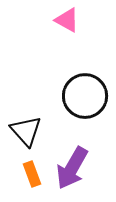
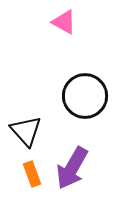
pink triangle: moved 3 px left, 2 px down
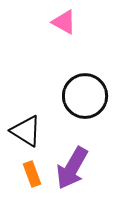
black triangle: rotated 16 degrees counterclockwise
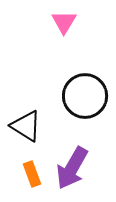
pink triangle: rotated 32 degrees clockwise
black triangle: moved 5 px up
